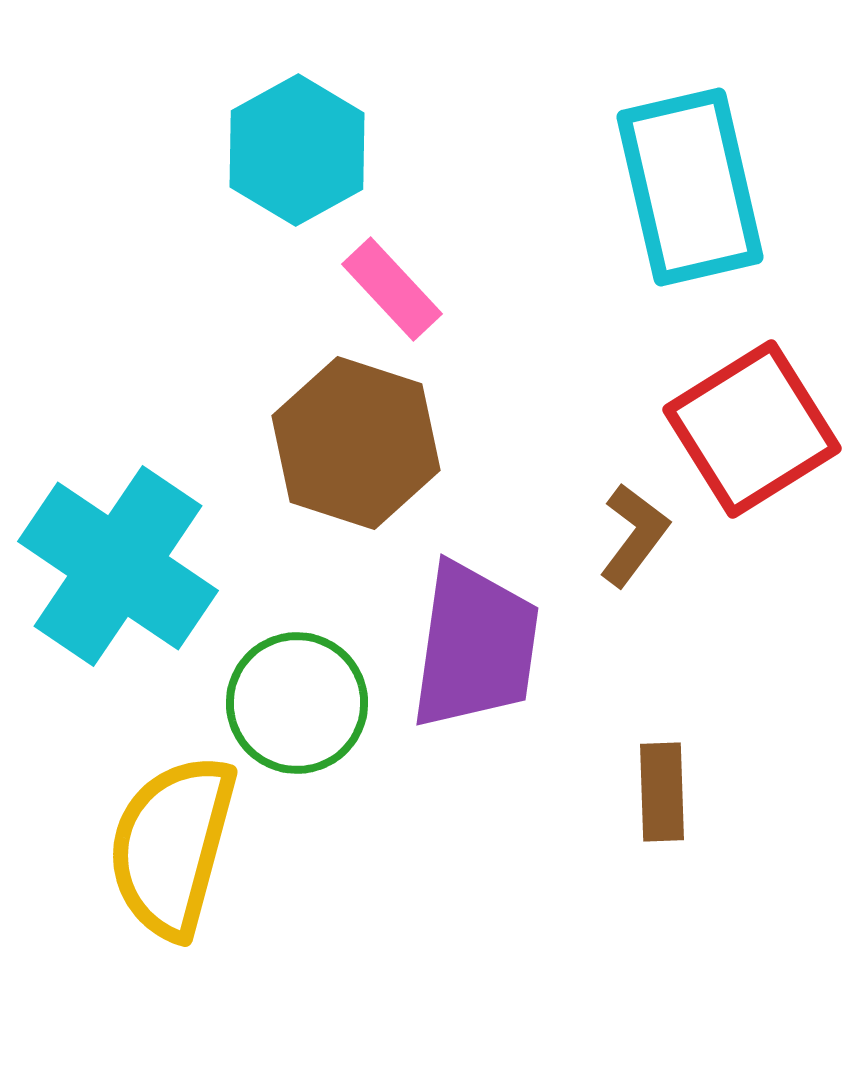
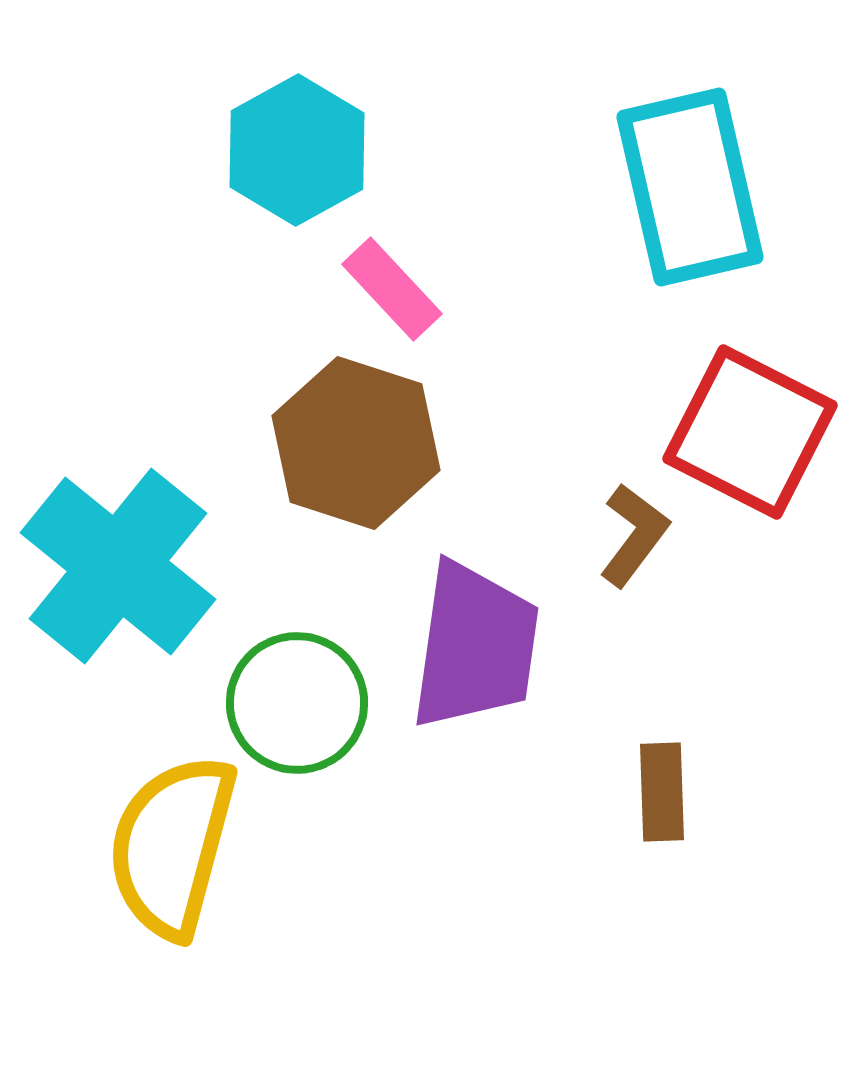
red square: moved 2 px left, 3 px down; rotated 31 degrees counterclockwise
cyan cross: rotated 5 degrees clockwise
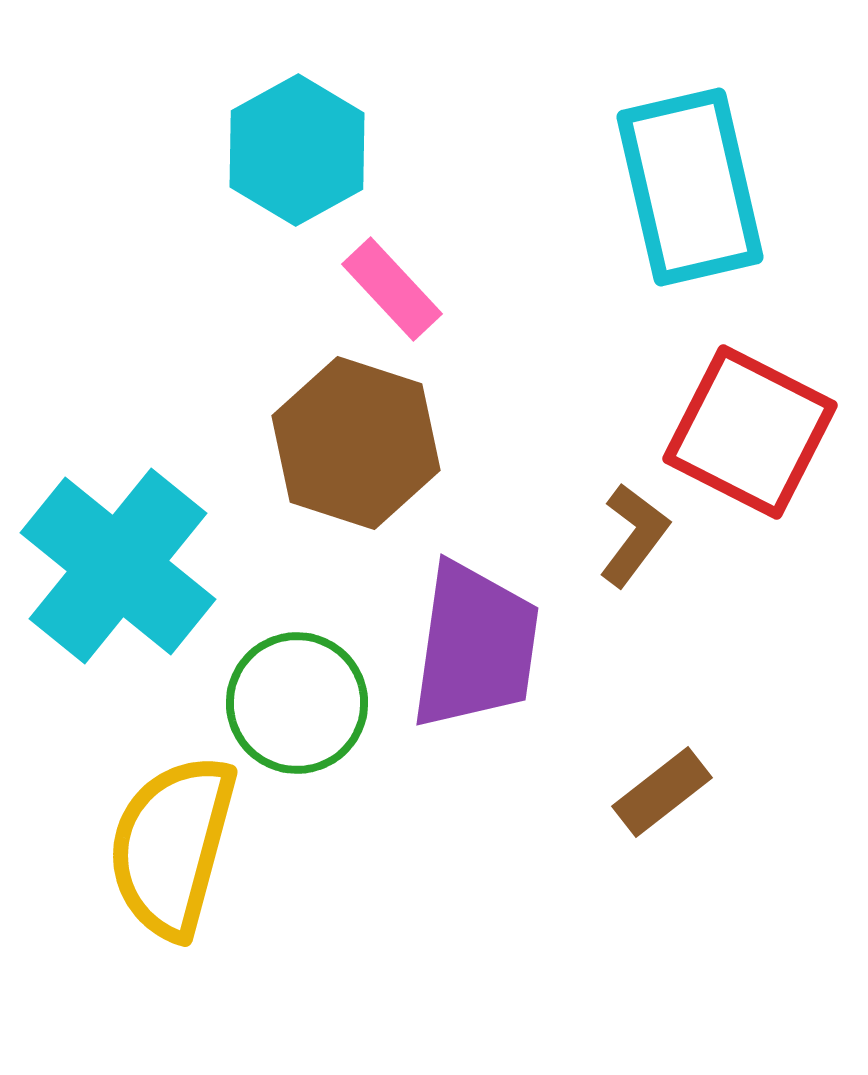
brown rectangle: rotated 54 degrees clockwise
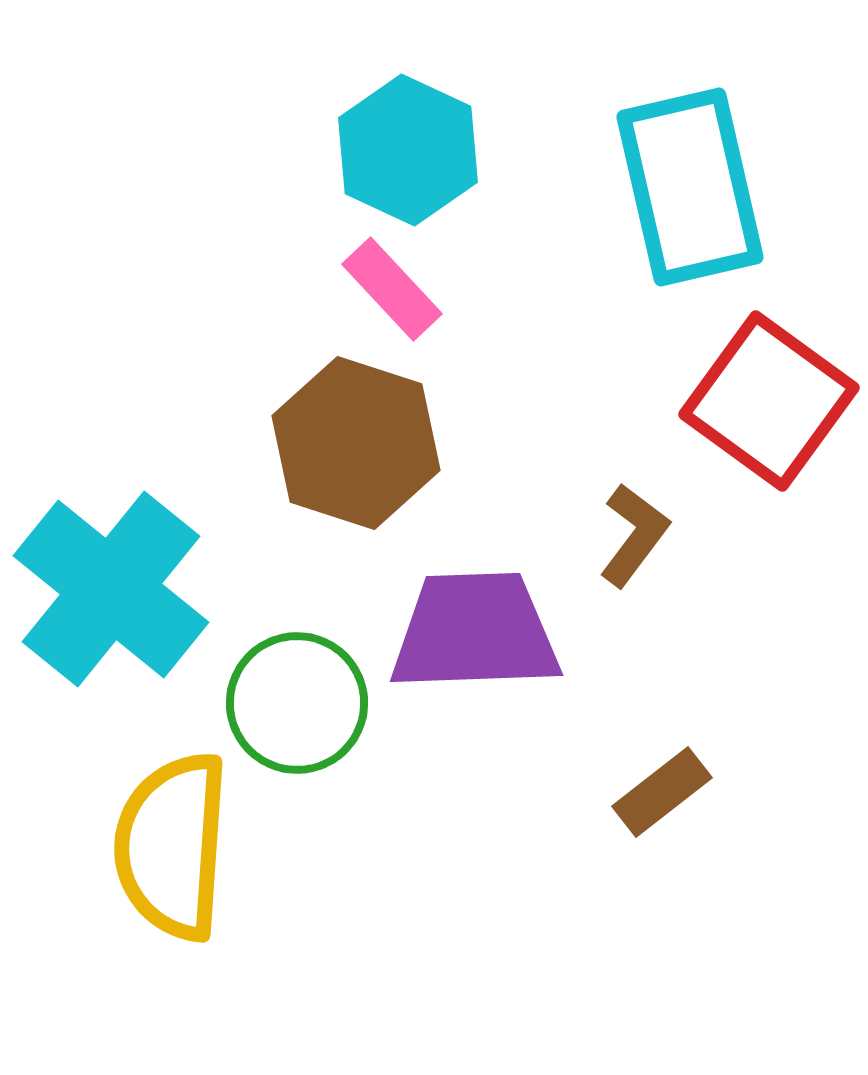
cyan hexagon: moved 111 px right; rotated 6 degrees counterclockwise
red square: moved 19 px right, 31 px up; rotated 9 degrees clockwise
cyan cross: moved 7 px left, 23 px down
purple trapezoid: moved 14 px up; rotated 100 degrees counterclockwise
yellow semicircle: rotated 11 degrees counterclockwise
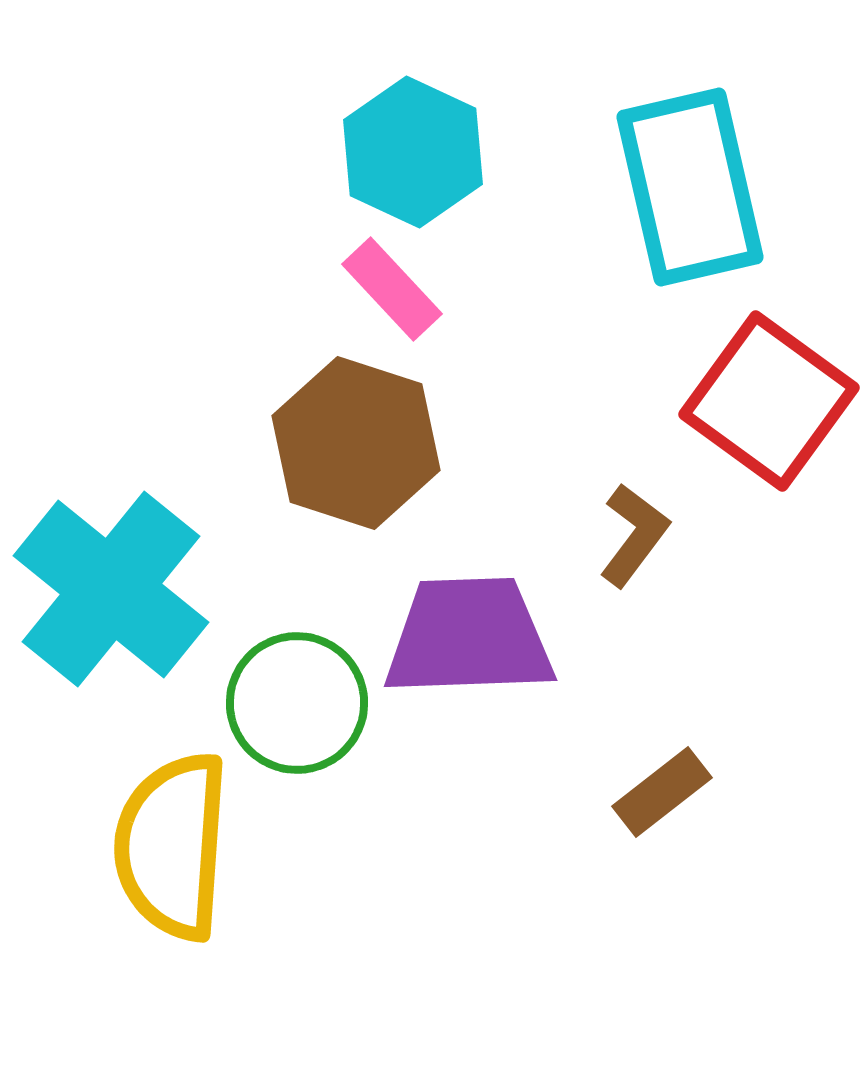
cyan hexagon: moved 5 px right, 2 px down
purple trapezoid: moved 6 px left, 5 px down
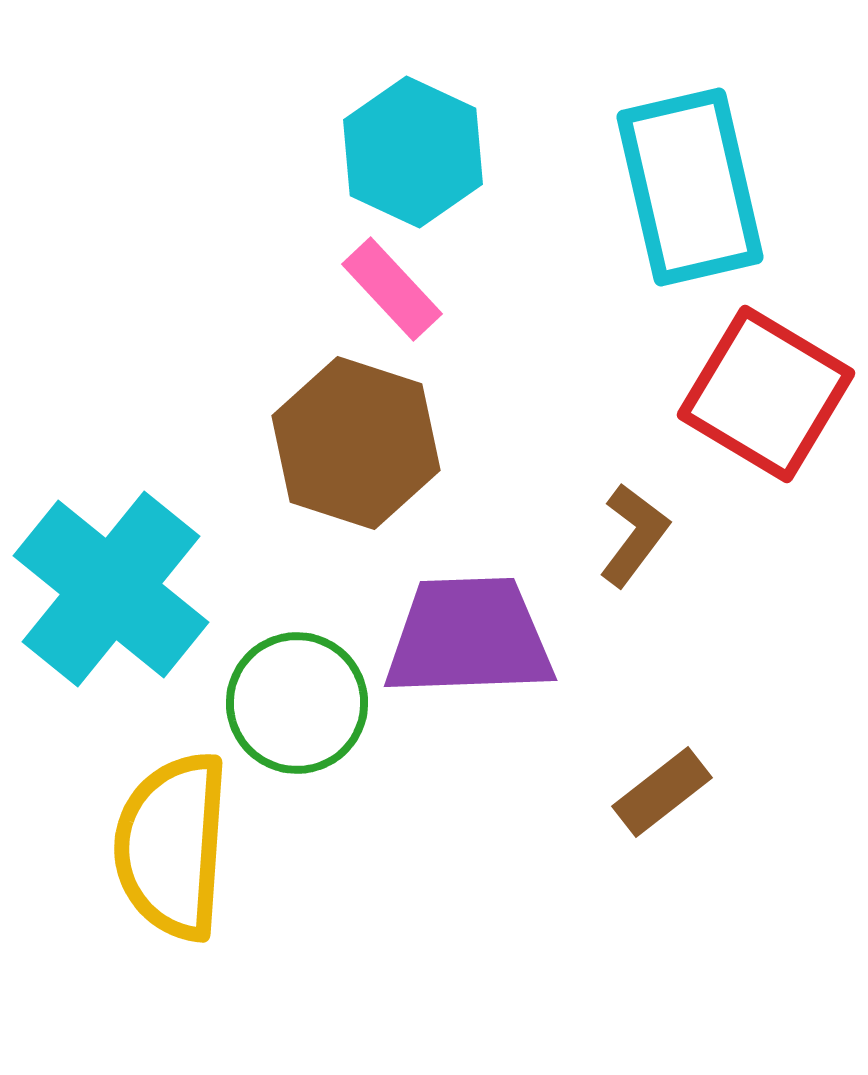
red square: moved 3 px left, 7 px up; rotated 5 degrees counterclockwise
